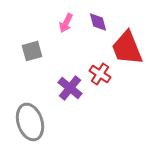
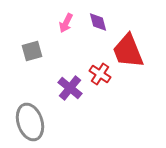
red trapezoid: moved 1 px right, 3 px down
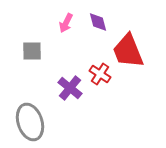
gray square: rotated 15 degrees clockwise
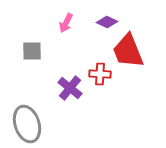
purple diamond: moved 9 px right; rotated 50 degrees counterclockwise
red cross: rotated 30 degrees counterclockwise
gray ellipse: moved 3 px left, 2 px down
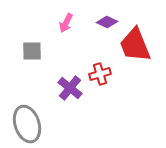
red trapezoid: moved 7 px right, 6 px up
red cross: rotated 20 degrees counterclockwise
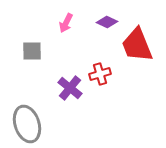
red trapezoid: moved 2 px right
